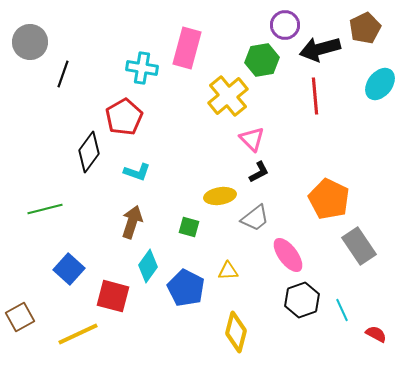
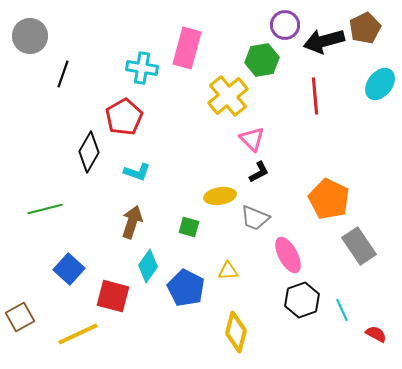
gray circle: moved 6 px up
black arrow: moved 4 px right, 8 px up
black diamond: rotated 6 degrees counterclockwise
gray trapezoid: rotated 60 degrees clockwise
pink ellipse: rotated 9 degrees clockwise
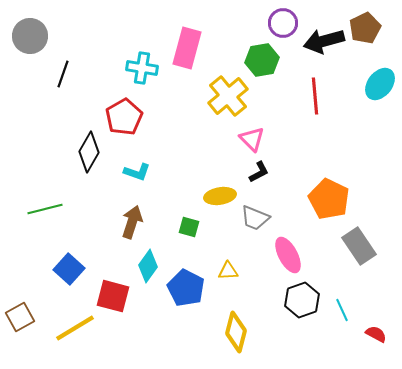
purple circle: moved 2 px left, 2 px up
yellow line: moved 3 px left, 6 px up; rotated 6 degrees counterclockwise
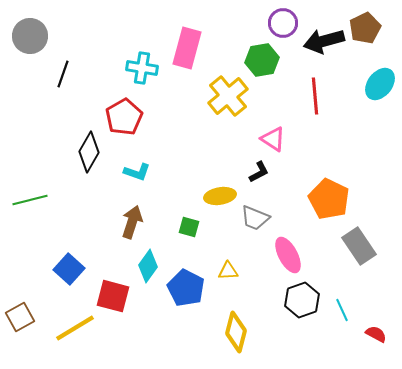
pink triangle: moved 21 px right; rotated 12 degrees counterclockwise
green line: moved 15 px left, 9 px up
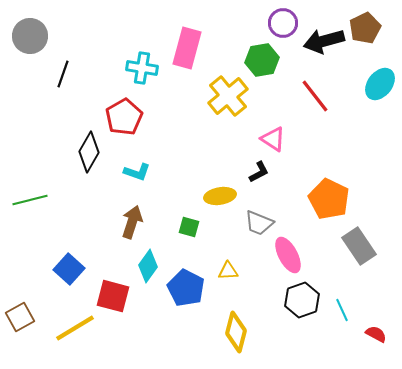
red line: rotated 33 degrees counterclockwise
gray trapezoid: moved 4 px right, 5 px down
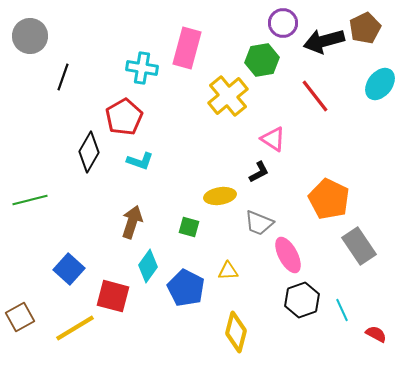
black line: moved 3 px down
cyan L-shape: moved 3 px right, 11 px up
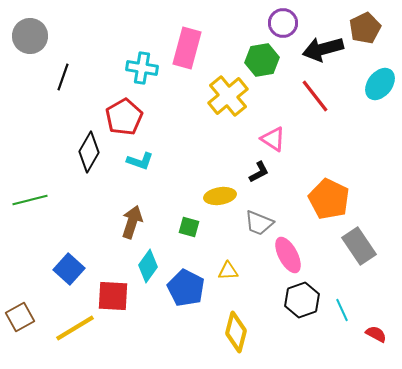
black arrow: moved 1 px left, 8 px down
red square: rotated 12 degrees counterclockwise
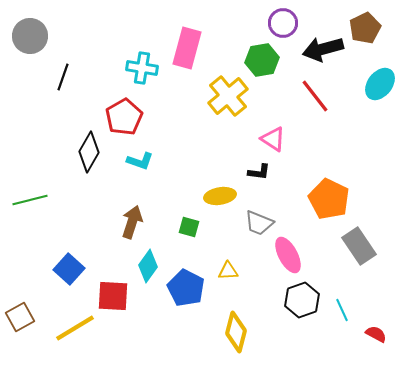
black L-shape: rotated 35 degrees clockwise
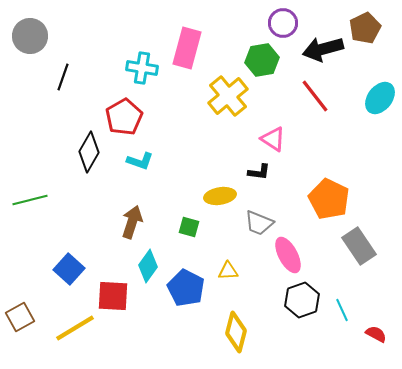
cyan ellipse: moved 14 px down
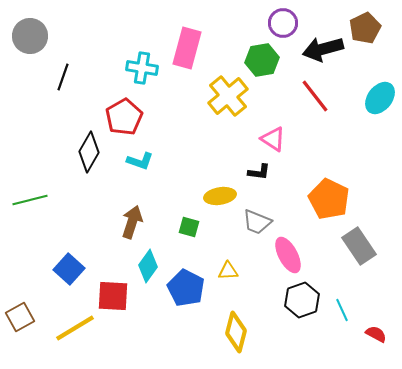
gray trapezoid: moved 2 px left, 1 px up
